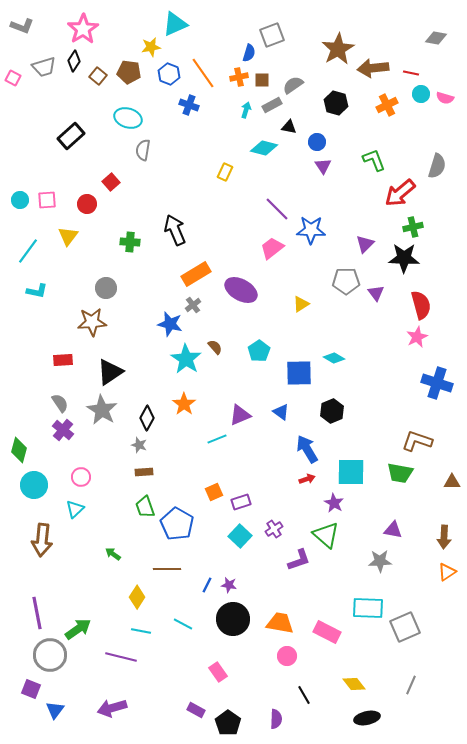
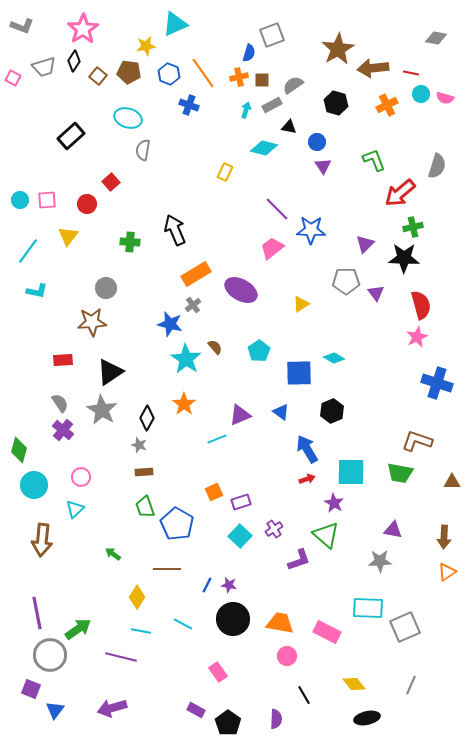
yellow star at (151, 47): moved 5 px left, 1 px up
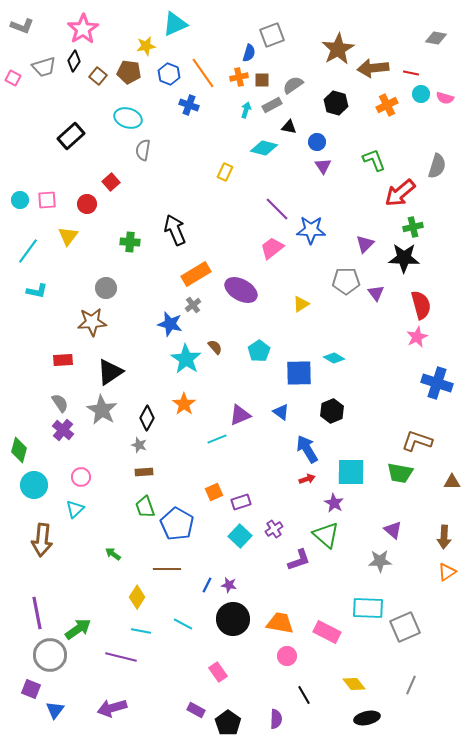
purple triangle at (393, 530): rotated 30 degrees clockwise
